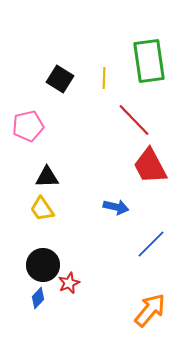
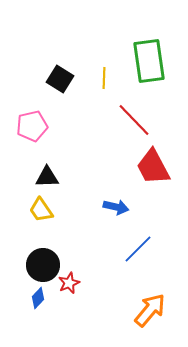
pink pentagon: moved 4 px right
red trapezoid: moved 3 px right, 1 px down
yellow trapezoid: moved 1 px left, 1 px down
blue line: moved 13 px left, 5 px down
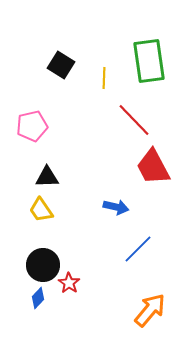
black square: moved 1 px right, 14 px up
red star: rotated 15 degrees counterclockwise
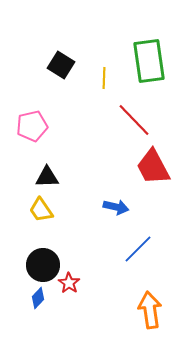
orange arrow: rotated 48 degrees counterclockwise
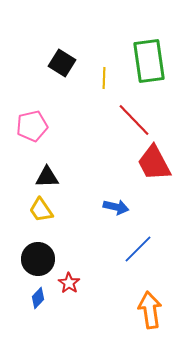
black square: moved 1 px right, 2 px up
red trapezoid: moved 1 px right, 4 px up
black circle: moved 5 px left, 6 px up
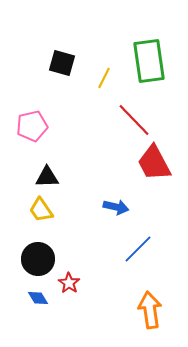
black square: rotated 16 degrees counterclockwise
yellow line: rotated 25 degrees clockwise
blue diamond: rotated 75 degrees counterclockwise
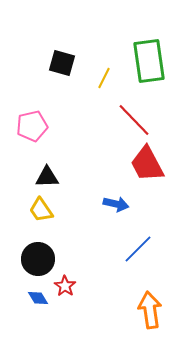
red trapezoid: moved 7 px left, 1 px down
blue arrow: moved 3 px up
red star: moved 4 px left, 3 px down
